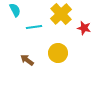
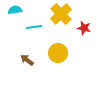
cyan semicircle: rotated 72 degrees counterclockwise
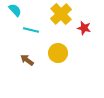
cyan semicircle: rotated 56 degrees clockwise
cyan line: moved 3 px left, 3 px down; rotated 21 degrees clockwise
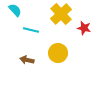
brown arrow: rotated 24 degrees counterclockwise
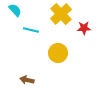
red star: rotated 16 degrees counterclockwise
brown arrow: moved 20 px down
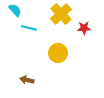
cyan line: moved 2 px left, 2 px up
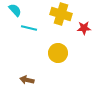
yellow cross: rotated 30 degrees counterclockwise
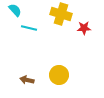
yellow circle: moved 1 px right, 22 px down
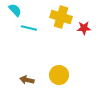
yellow cross: moved 3 px down
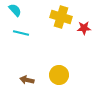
cyan line: moved 8 px left, 5 px down
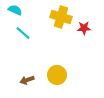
cyan semicircle: rotated 24 degrees counterclockwise
cyan line: moved 2 px right; rotated 28 degrees clockwise
yellow circle: moved 2 px left
brown arrow: rotated 32 degrees counterclockwise
